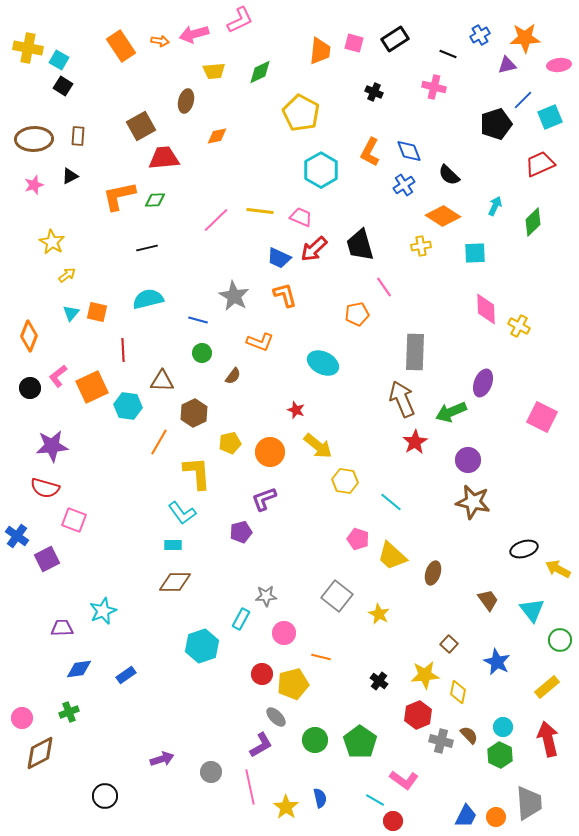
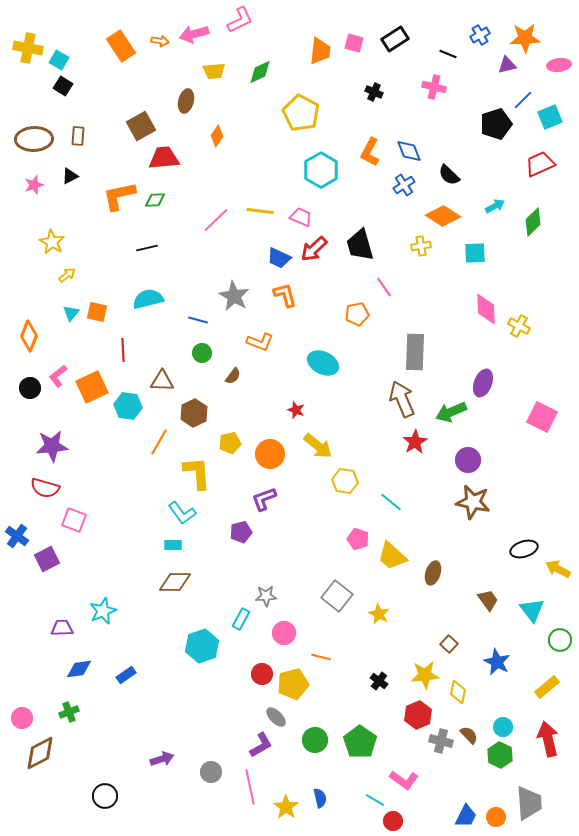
orange diamond at (217, 136): rotated 45 degrees counterclockwise
cyan arrow at (495, 206): rotated 36 degrees clockwise
orange circle at (270, 452): moved 2 px down
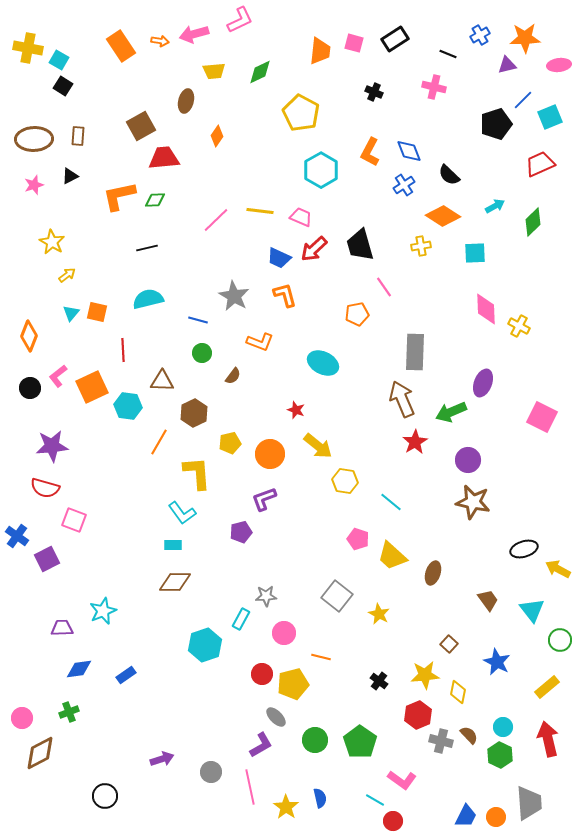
cyan hexagon at (202, 646): moved 3 px right, 1 px up
pink L-shape at (404, 780): moved 2 px left
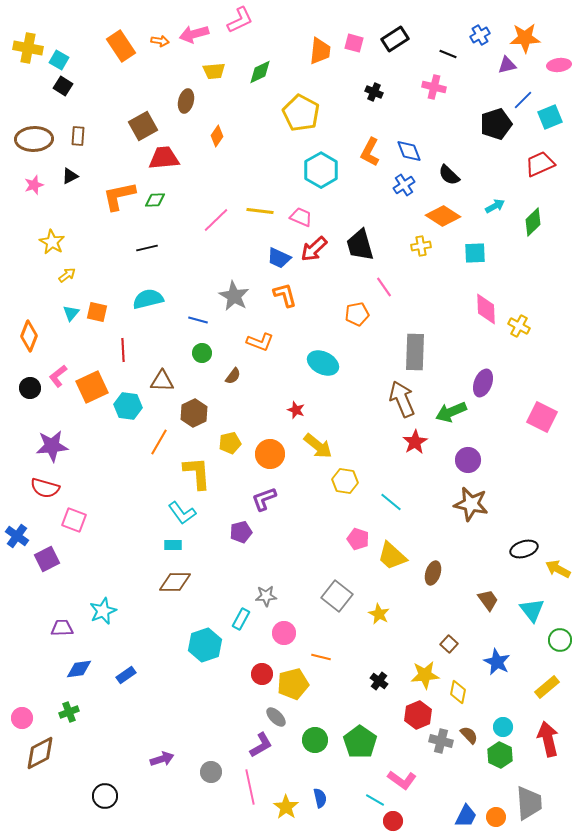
brown square at (141, 126): moved 2 px right
brown star at (473, 502): moved 2 px left, 2 px down
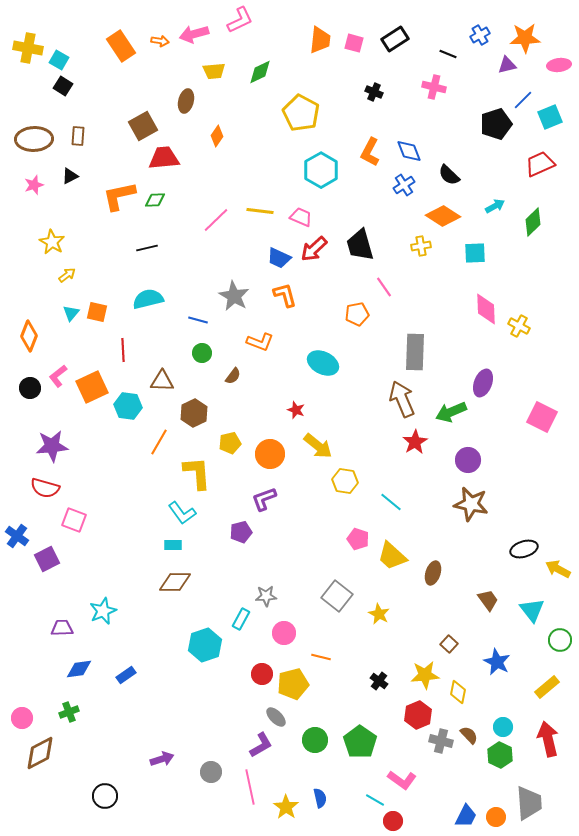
orange trapezoid at (320, 51): moved 11 px up
